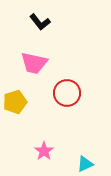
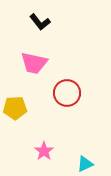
yellow pentagon: moved 6 px down; rotated 15 degrees clockwise
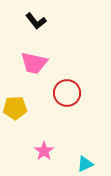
black L-shape: moved 4 px left, 1 px up
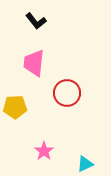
pink trapezoid: rotated 84 degrees clockwise
yellow pentagon: moved 1 px up
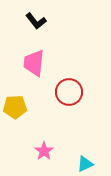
red circle: moved 2 px right, 1 px up
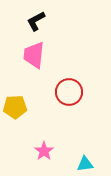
black L-shape: rotated 100 degrees clockwise
pink trapezoid: moved 8 px up
cyan triangle: rotated 18 degrees clockwise
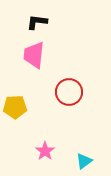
black L-shape: moved 1 px right, 1 px down; rotated 35 degrees clockwise
pink star: moved 1 px right
cyan triangle: moved 1 px left, 3 px up; rotated 30 degrees counterclockwise
